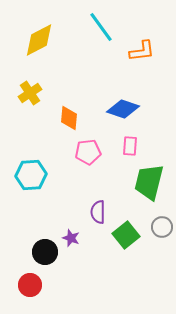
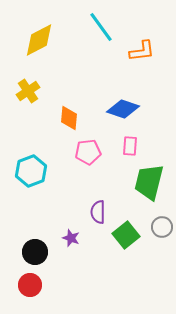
yellow cross: moved 2 px left, 2 px up
cyan hexagon: moved 4 px up; rotated 16 degrees counterclockwise
black circle: moved 10 px left
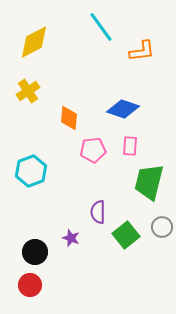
yellow diamond: moved 5 px left, 2 px down
pink pentagon: moved 5 px right, 2 px up
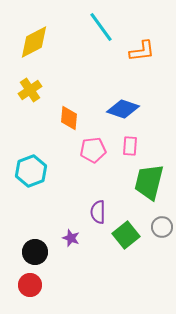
yellow cross: moved 2 px right, 1 px up
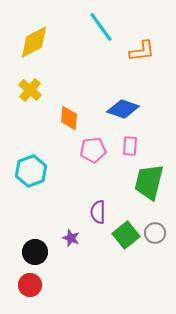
yellow cross: rotated 15 degrees counterclockwise
gray circle: moved 7 px left, 6 px down
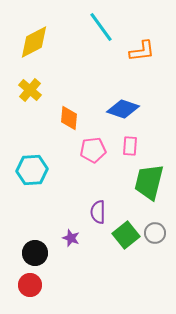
cyan hexagon: moved 1 px right, 1 px up; rotated 16 degrees clockwise
black circle: moved 1 px down
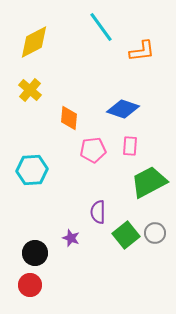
green trapezoid: rotated 48 degrees clockwise
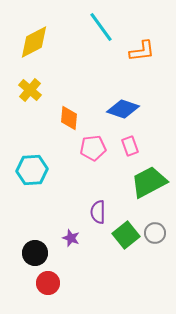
pink rectangle: rotated 24 degrees counterclockwise
pink pentagon: moved 2 px up
red circle: moved 18 px right, 2 px up
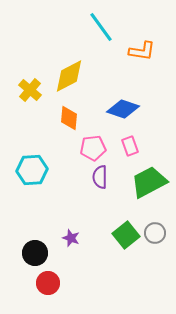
yellow diamond: moved 35 px right, 34 px down
orange L-shape: rotated 16 degrees clockwise
purple semicircle: moved 2 px right, 35 px up
